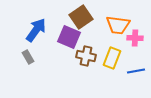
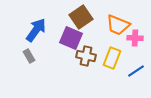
orange trapezoid: rotated 15 degrees clockwise
purple square: moved 2 px right, 1 px down
gray rectangle: moved 1 px right, 1 px up
blue line: rotated 24 degrees counterclockwise
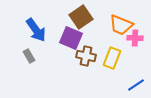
orange trapezoid: moved 3 px right
blue arrow: rotated 110 degrees clockwise
blue line: moved 14 px down
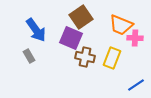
brown cross: moved 1 px left, 1 px down
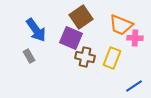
blue line: moved 2 px left, 1 px down
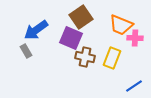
blue arrow: rotated 90 degrees clockwise
gray rectangle: moved 3 px left, 5 px up
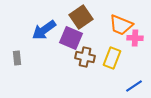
blue arrow: moved 8 px right
gray rectangle: moved 9 px left, 7 px down; rotated 24 degrees clockwise
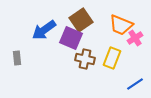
brown square: moved 3 px down
pink cross: rotated 35 degrees counterclockwise
brown cross: moved 2 px down
blue line: moved 1 px right, 2 px up
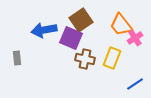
orange trapezoid: rotated 30 degrees clockwise
blue arrow: rotated 25 degrees clockwise
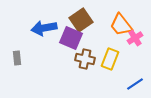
blue arrow: moved 2 px up
yellow rectangle: moved 2 px left, 1 px down
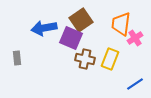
orange trapezoid: moved 1 px up; rotated 45 degrees clockwise
